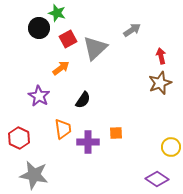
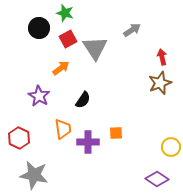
green star: moved 8 px right
gray triangle: rotated 20 degrees counterclockwise
red arrow: moved 1 px right, 1 px down
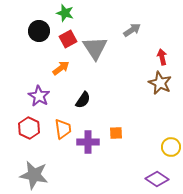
black circle: moved 3 px down
brown star: rotated 25 degrees counterclockwise
red hexagon: moved 10 px right, 10 px up
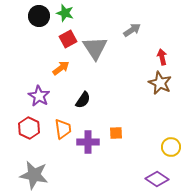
black circle: moved 15 px up
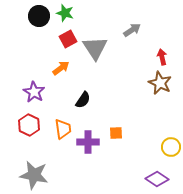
purple star: moved 5 px left, 4 px up
red hexagon: moved 3 px up
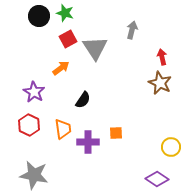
gray arrow: rotated 42 degrees counterclockwise
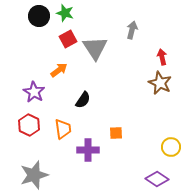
orange arrow: moved 2 px left, 2 px down
purple cross: moved 8 px down
gray star: rotated 28 degrees counterclockwise
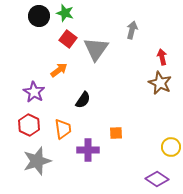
red square: rotated 24 degrees counterclockwise
gray triangle: moved 1 px right, 1 px down; rotated 8 degrees clockwise
gray star: moved 3 px right, 14 px up
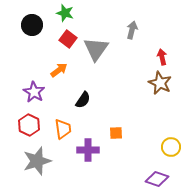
black circle: moved 7 px left, 9 px down
purple diamond: rotated 15 degrees counterclockwise
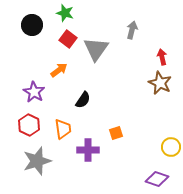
orange square: rotated 16 degrees counterclockwise
